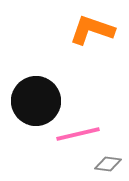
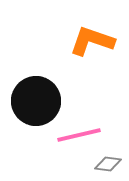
orange L-shape: moved 11 px down
pink line: moved 1 px right, 1 px down
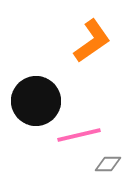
orange L-shape: rotated 126 degrees clockwise
gray diamond: rotated 8 degrees counterclockwise
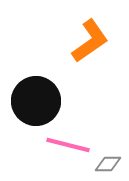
orange L-shape: moved 2 px left
pink line: moved 11 px left, 10 px down; rotated 27 degrees clockwise
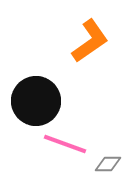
pink line: moved 3 px left, 1 px up; rotated 6 degrees clockwise
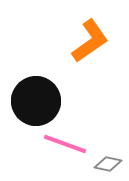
gray diamond: rotated 12 degrees clockwise
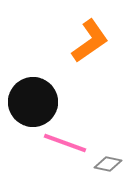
black circle: moved 3 px left, 1 px down
pink line: moved 1 px up
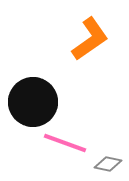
orange L-shape: moved 2 px up
